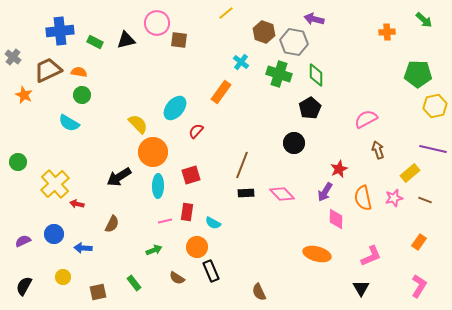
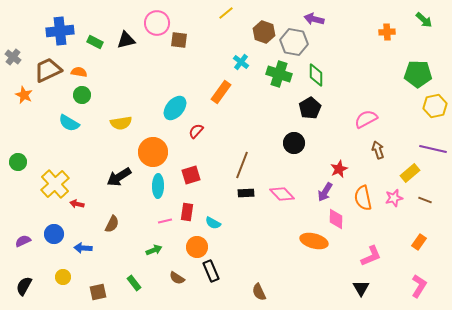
yellow semicircle at (138, 124): moved 17 px left, 1 px up; rotated 125 degrees clockwise
orange ellipse at (317, 254): moved 3 px left, 13 px up
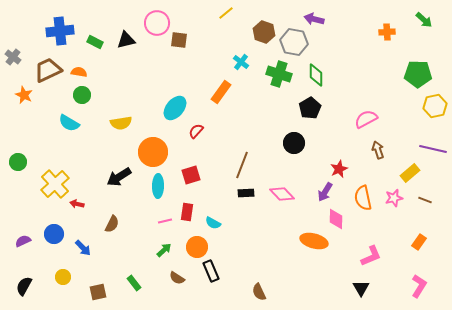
blue arrow at (83, 248): rotated 138 degrees counterclockwise
green arrow at (154, 250): moved 10 px right; rotated 21 degrees counterclockwise
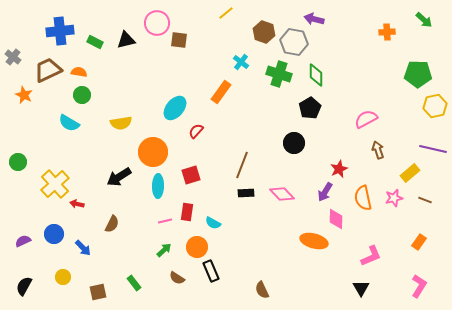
brown semicircle at (259, 292): moved 3 px right, 2 px up
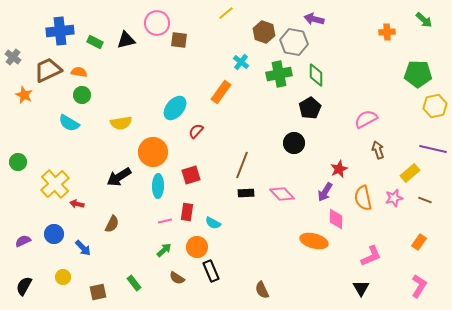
green cross at (279, 74): rotated 30 degrees counterclockwise
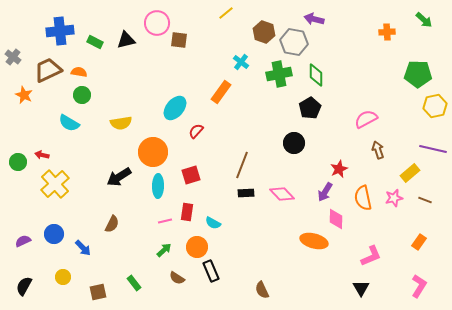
red arrow at (77, 204): moved 35 px left, 49 px up
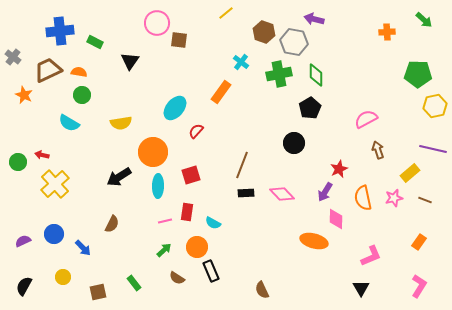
black triangle at (126, 40): moved 4 px right, 21 px down; rotated 42 degrees counterclockwise
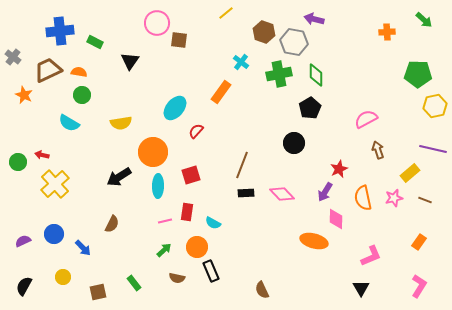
brown semicircle at (177, 278): rotated 21 degrees counterclockwise
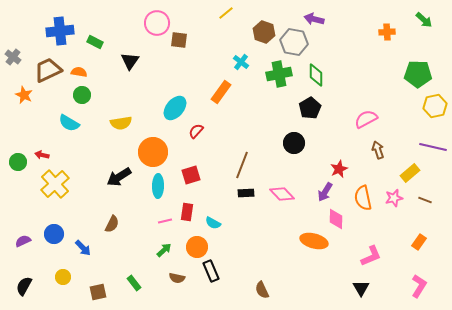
purple line at (433, 149): moved 2 px up
